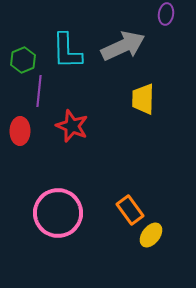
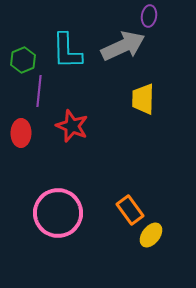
purple ellipse: moved 17 px left, 2 px down
red ellipse: moved 1 px right, 2 px down
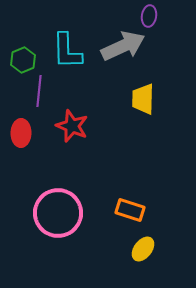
orange rectangle: rotated 36 degrees counterclockwise
yellow ellipse: moved 8 px left, 14 px down
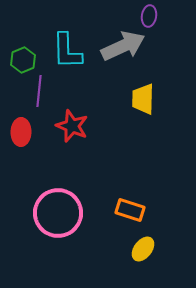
red ellipse: moved 1 px up
